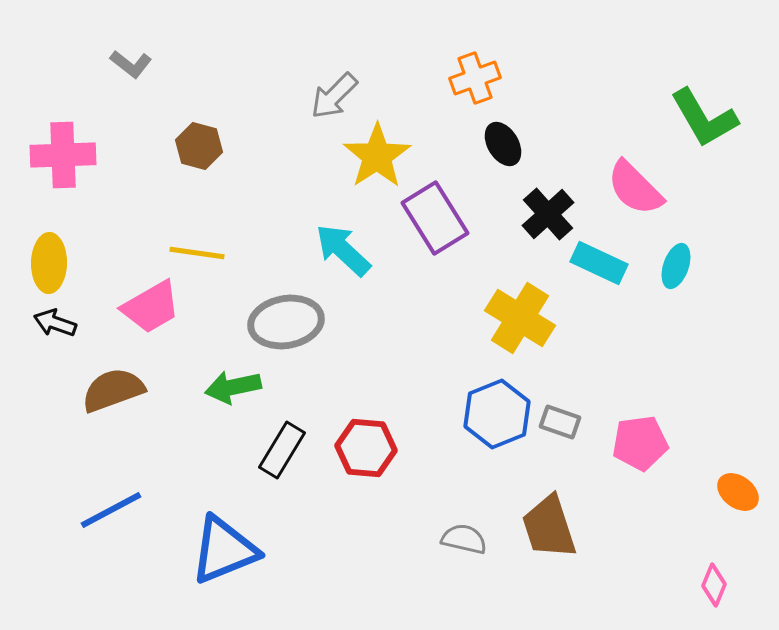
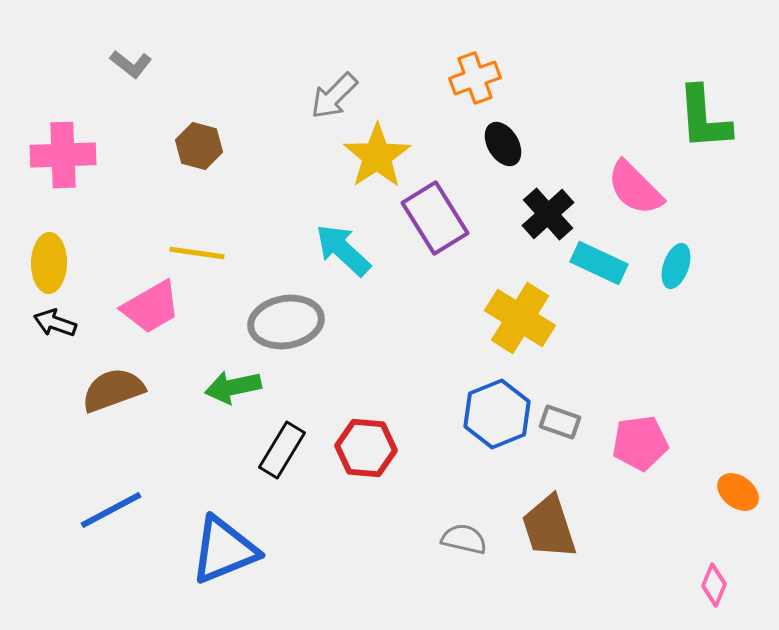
green L-shape: rotated 26 degrees clockwise
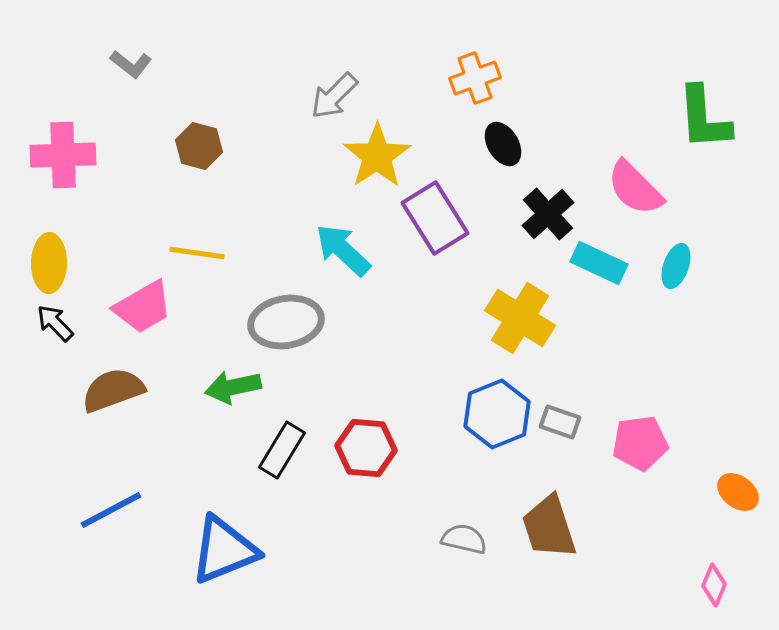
pink trapezoid: moved 8 px left
black arrow: rotated 27 degrees clockwise
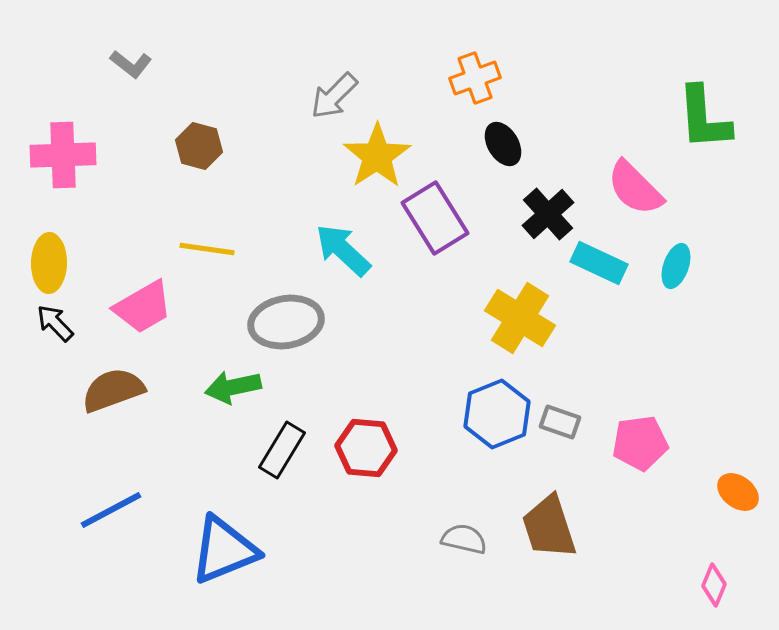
yellow line: moved 10 px right, 4 px up
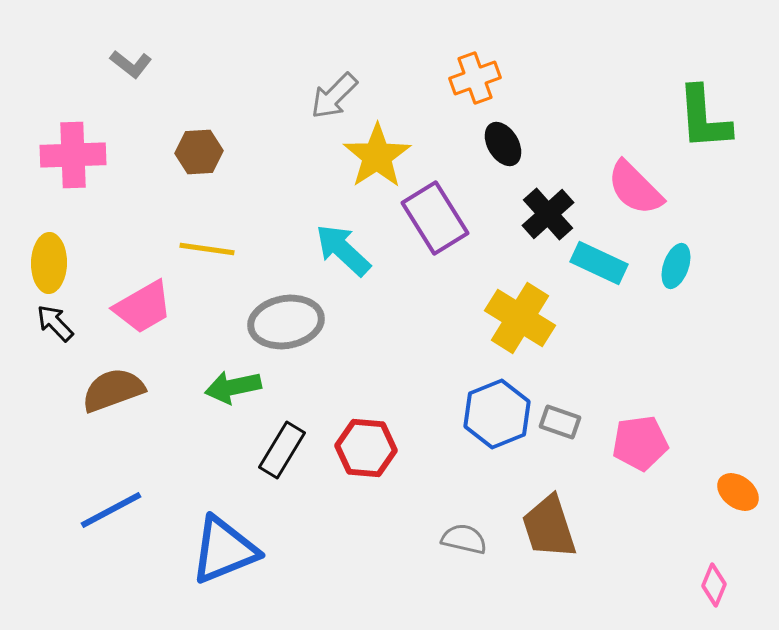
brown hexagon: moved 6 px down; rotated 18 degrees counterclockwise
pink cross: moved 10 px right
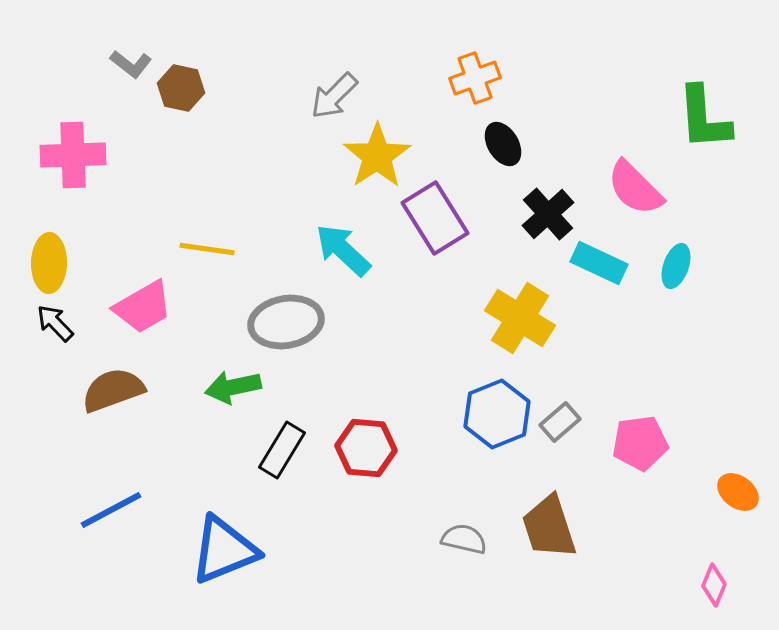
brown hexagon: moved 18 px left, 64 px up; rotated 15 degrees clockwise
gray rectangle: rotated 60 degrees counterclockwise
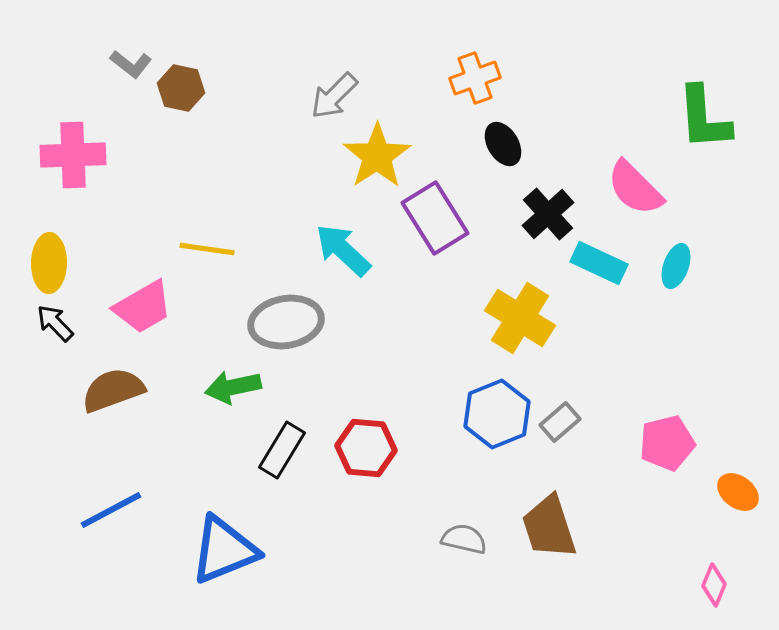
pink pentagon: moved 27 px right; rotated 6 degrees counterclockwise
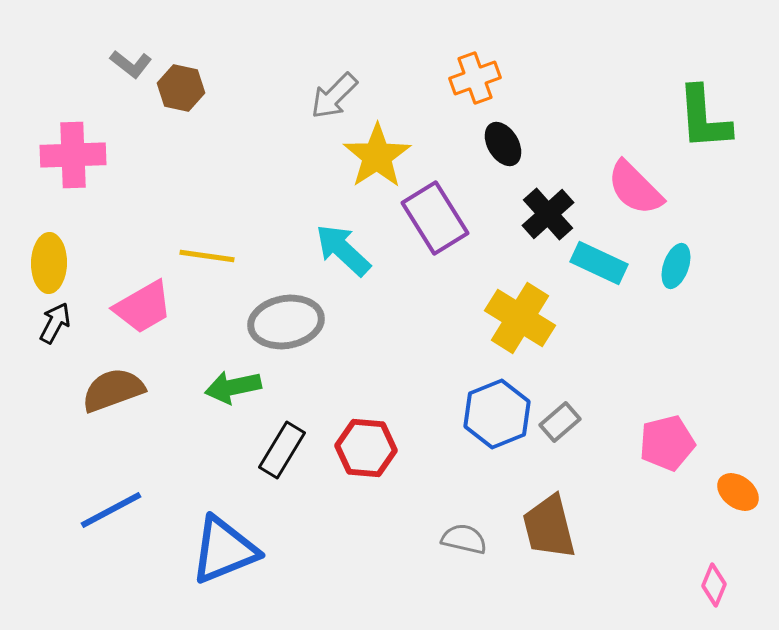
yellow line: moved 7 px down
black arrow: rotated 72 degrees clockwise
brown trapezoid: rotated 4 degrees clockwise
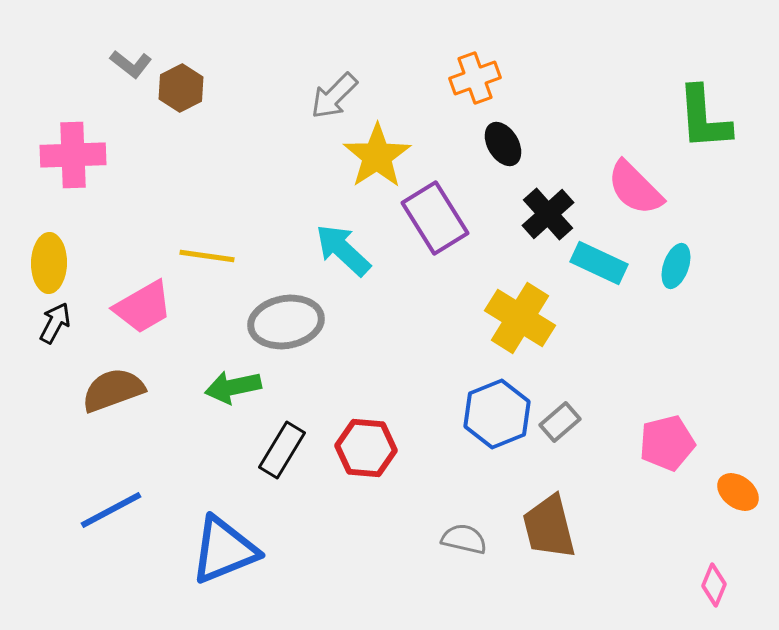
brown hexagon: rotated 21 degrees clockwise
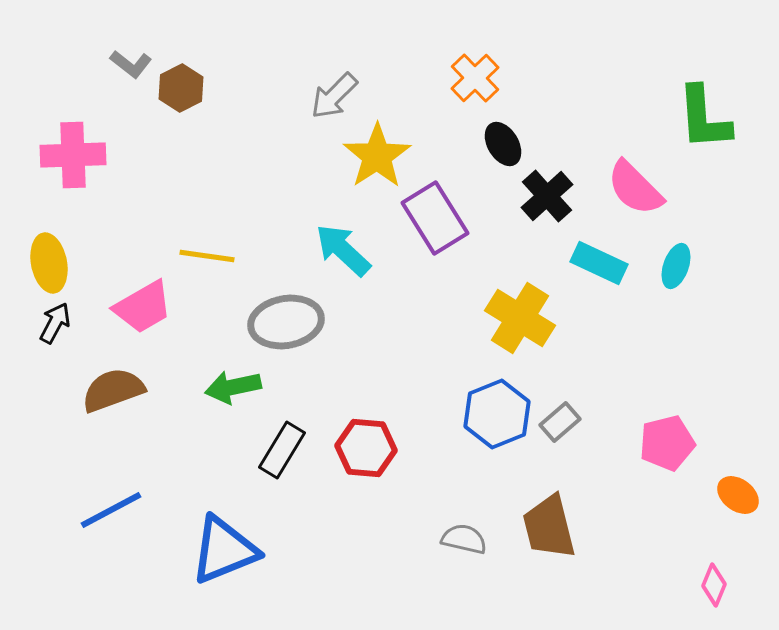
orange cross: rotated 24 degrees counterclockwise
black cross: moved 1 px left, 18 px up
yellow ellipse: rotated 12 degrees counterclockwise
orange ellipse: moved 3 px down
